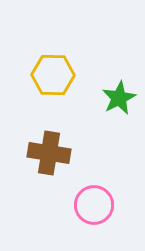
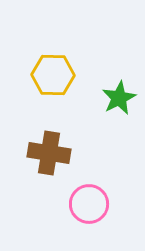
pink circle: moved 5 px left, 1 px up
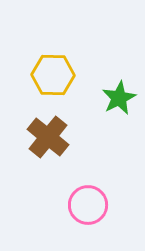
brown cross: moved 1 px left, 16 px up; rotated 30 degrees clockwise
pink circle: moved 1 px left, 1 px down
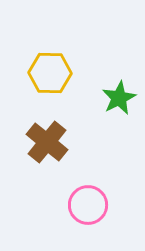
yellow hexagon: moved 3 px left, 2 px up
brown cross: moved 1 px left, 5 px down
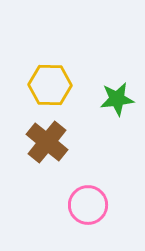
yellow hexagon: moved 12 px down
green star: moved 2 px left, 1 px down; rotated 20 degrees clockwise
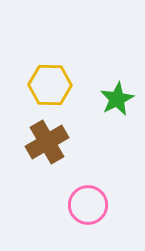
green star: rotated 20 degrees counterclockwise
brown cross: rotated 21 degrees clockwise
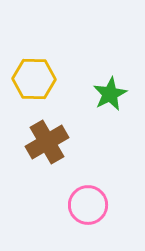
yellow hexagon: moved 16 px left, 6 px up
green star: moved 7 px left, 5 px up
